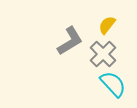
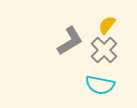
gray cross: moved 1 px right, 4 px up
cyan semicircle: moved 13 px left, 1 px down; rotated 144 degrees clockwise
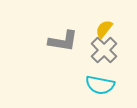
yellow semicircle: moved 3 px left, 4 px down
gray L-shape: moved 7 px left; rotated 40 degrees clockwise
